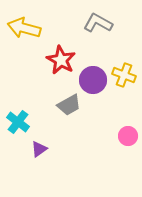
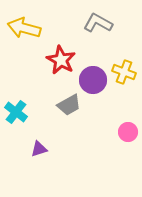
yellow cross: moved 3 px up
cyan cross: moved 2 px left, 10 px up
pink circle: moved 4 px up
purple triangle: rotated 18 degrees clockwise
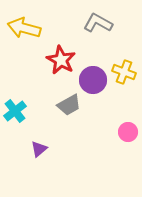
cyan cross: moved 1 px left, 1 px up; rotated 15 degrees clockwise
purple triangle: rotated 24 degrees counterclockwise
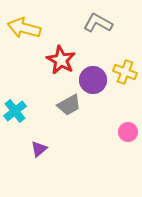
yellow cross: moved 1 px right
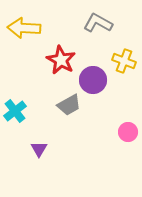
yellow arrow: rotated 12 degrees counterclockwise
yellow cross: moved 1 px left, 11 px up
purple triangle: rotated 18 degrees counterclockwise
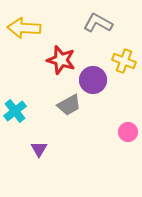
red star: rotated 12 degrees counterclockwise
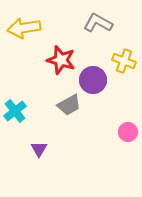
yellow arrow: rotated 12 degrees counterclockwise
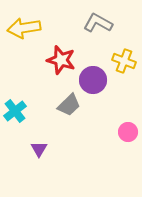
gray trapezoid: rotated 15 degrees counterclockwise
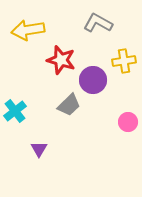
yellow arrow: moved 4 px right, 2 px down
yellow cross: rotated 30 degrees counterclockwise
pink circle: moved 10 px up
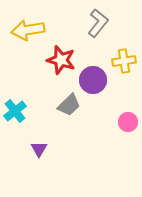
gray L-shape: rotated 100 degrees clockwise
